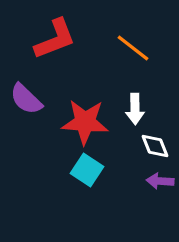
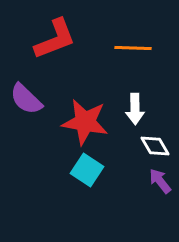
orange line: rotated 36 degrees counterclockwise
red star: rotated 6 degrees clockwise
white diamond: rotated 8 degrees counterclockwise
purple arrow: rotated 48 degrees clockwise
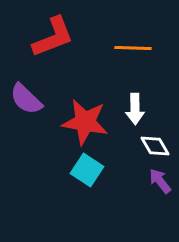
red L-shape: moved 2 px left, 2 px up
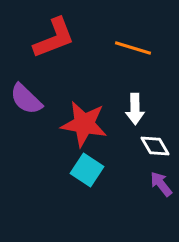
red L-shape: moved 1 px right, 1 px down
orange line: rotated 15 degrees clockwise
red star: moved 1 px left, 2 px down
purple arrow: moved 1 px right, 3 px down
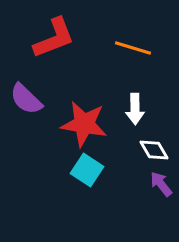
white diamond: moved 1 px left, 4 px down
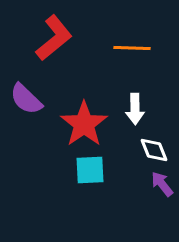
red L-shape: rotated 18 degrees counterclockwise
orange line: moved 1 px left; rotated 15 degrees counterclockwise
red star: rotated 27 degrees clockwise
white diamond: rotated 8 degrees clockwise
cyan square: moved 3 px right; rotated 36 degrees counterclockwise
purple arrow: moved 1 px right
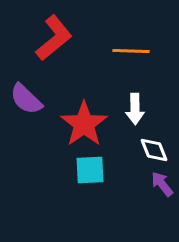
orange line: moved 1 px left, 3 px down
